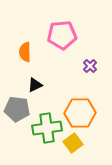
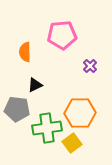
yellow square: moved 1 px left
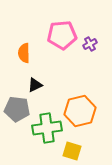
orange semicircle: moved 1 px left, 1 px down
purple cross: moved 22 px up; rotated 16 degrees clockwise
orange hexagon: moved 2 px up; rotated 12 degrees counterclockwise
yellow square: moved 8 px down; rotated 36 degrees counterclockwise
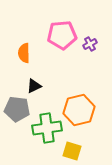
black triangle: moved 1 px left, 1 px down
orange hexagon: moved 1 px left, 1 px up
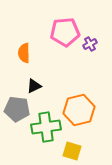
pink pentagon: moved 3 px right, 3 px up
green cross: moved 1 px left, 1 px up
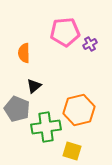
black triangle: rotated 14 degrees counterclockwise
gray pentagon: rotated 15 degrees clockwise
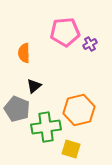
yellow square: moved 1 px left, 2 px up
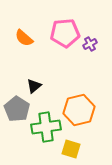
pink pentagon: moved 1 px down
orange semicircle: moved 15 px up; rotated 48 degrees counterclockwise
gray pentagon: rotated 10 degrees clockwise
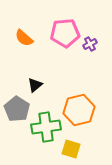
black triangle: moved 1 px right, 1 px up
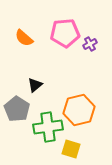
green cross: moved 2 px right
